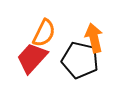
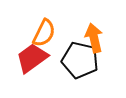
red trapezoid: rotated 12 degrees clockwise
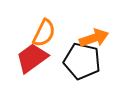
orange arrow: rotated 84 degrees clockwise
black pentagon: moved 2 px right, 1 px down
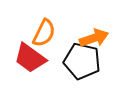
red trapezoid: moved 2 px left; rotated 108 degrees counterclockwise
